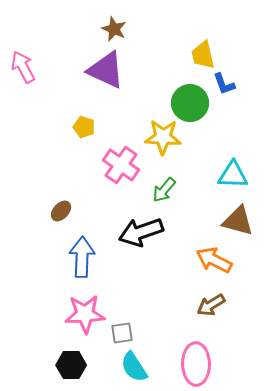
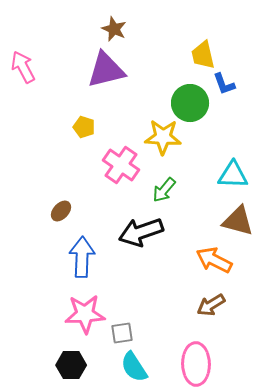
purple triangle: rotated 39 degrees counterclockwise
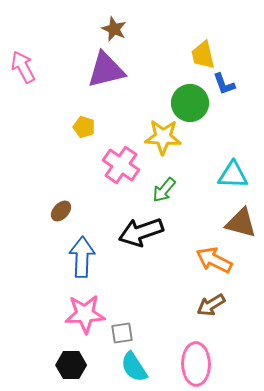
brown triangle: moved 3 px right, 2 px down
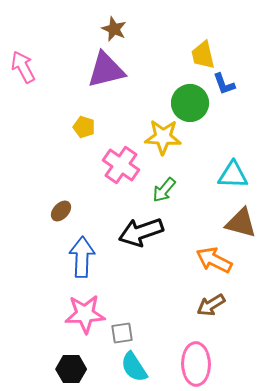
black hexagon: moved 4 px down
